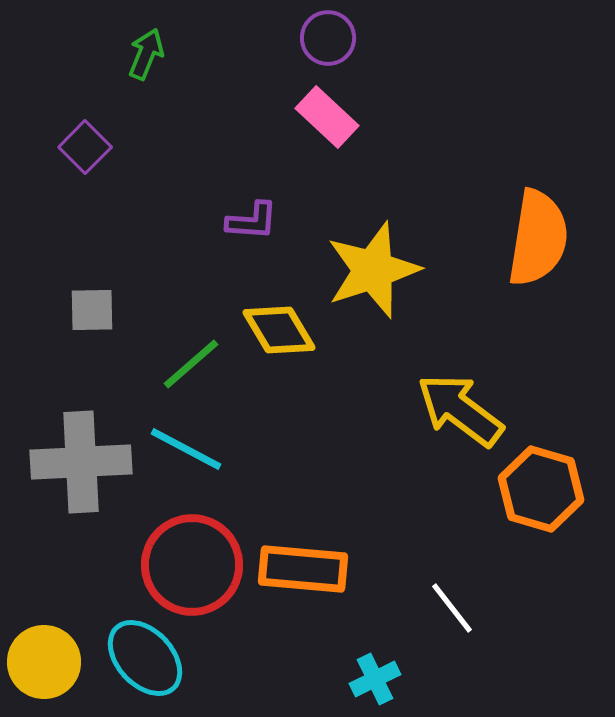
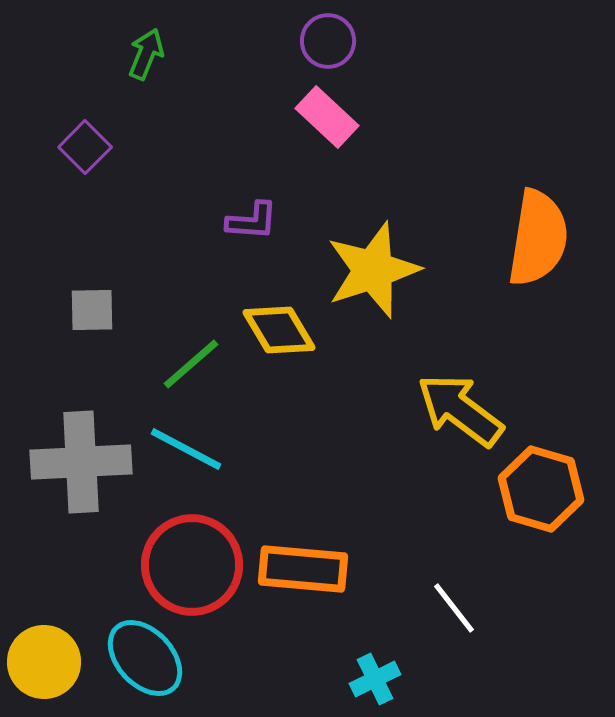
purple circle: moved 3 px down
white line: moved 2 px right
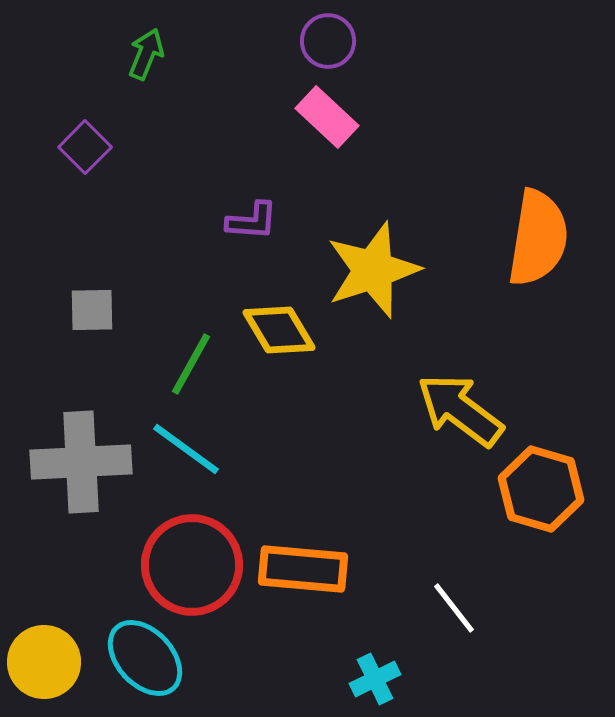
green line: rotated 20 degrees counterclockwise
cyan line: rotated 8 degrees clockwise
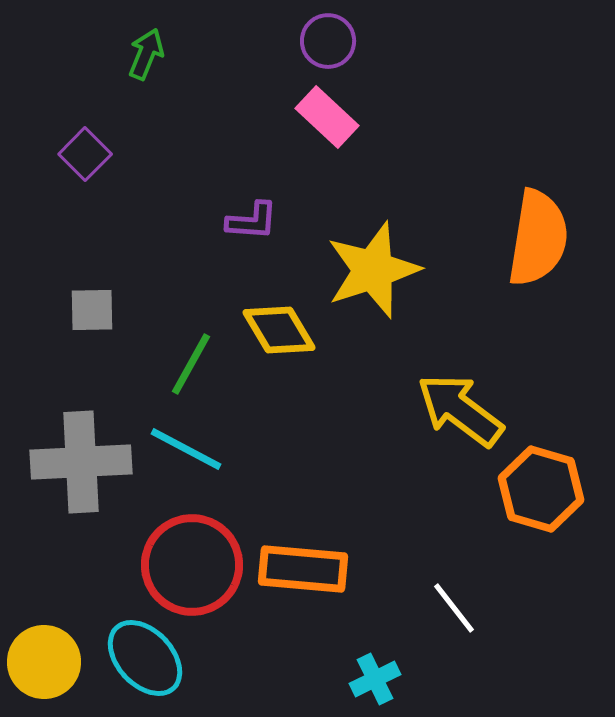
purple square: moved 7 px down
cyan line: rotated 8 degrees counterclockwise
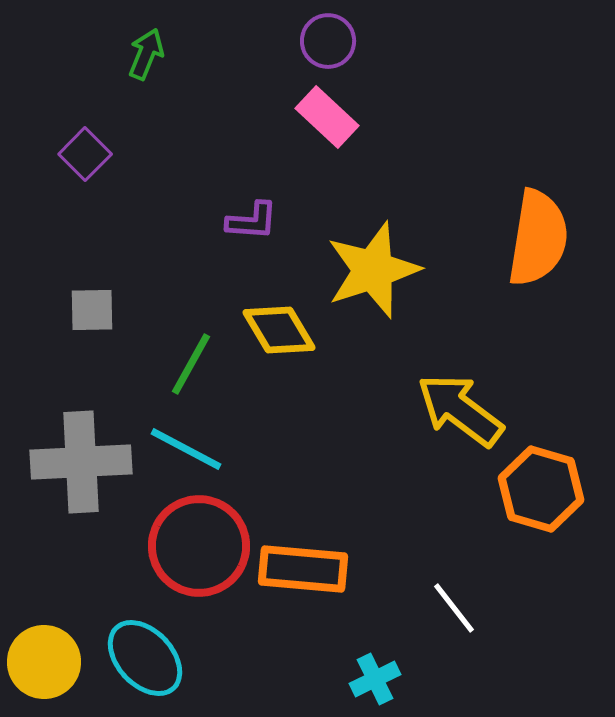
red circle: moved 7 px right, 19 px up
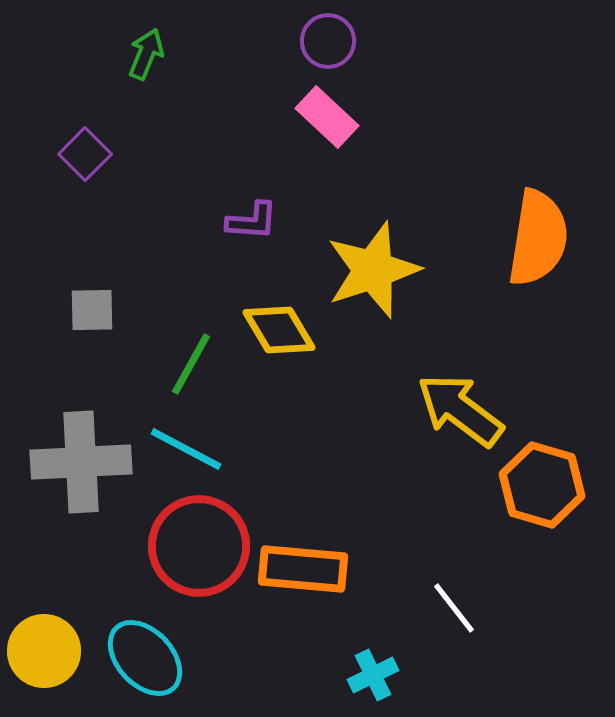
orange hexagon: moved 1 px right, 4 px up
yellow circle: moved 11 px up
cyan cross: moved 2 px left, 4 px up
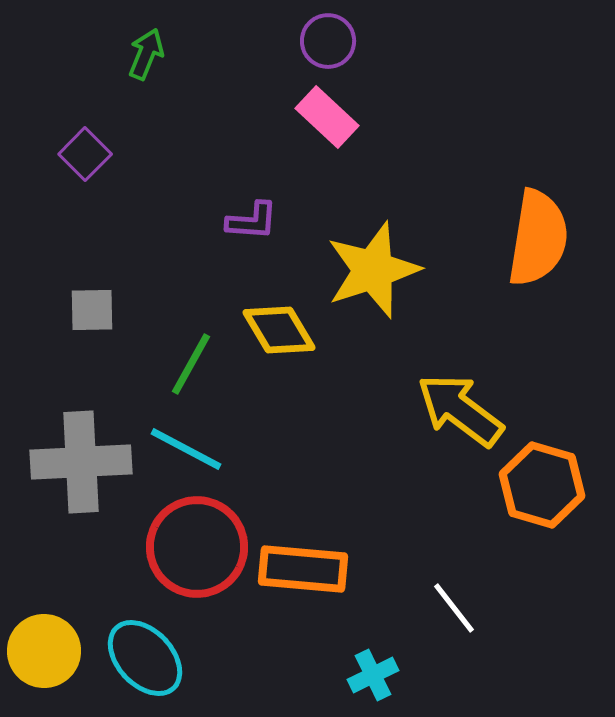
red circle: moved 2 px left, 1 px down
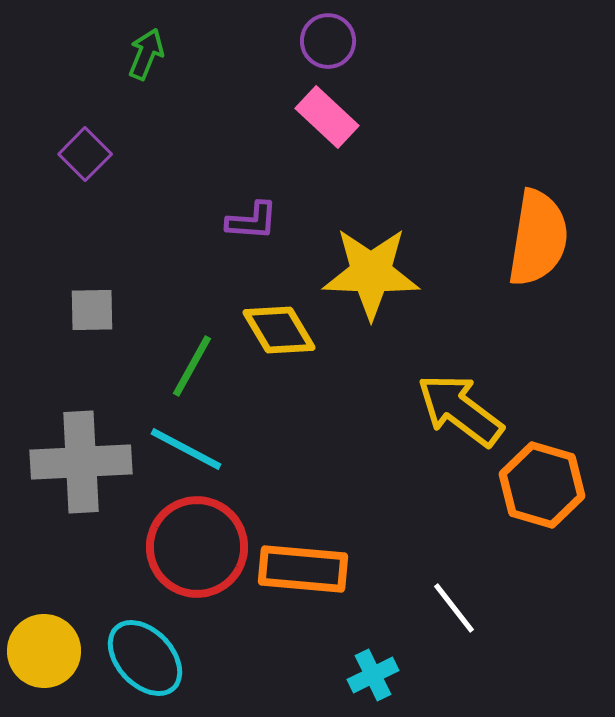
yellow star: moved 2 px left, 3 px down; rotated 20 degrees clockwise
green line: moved 1 px right, 2 px down
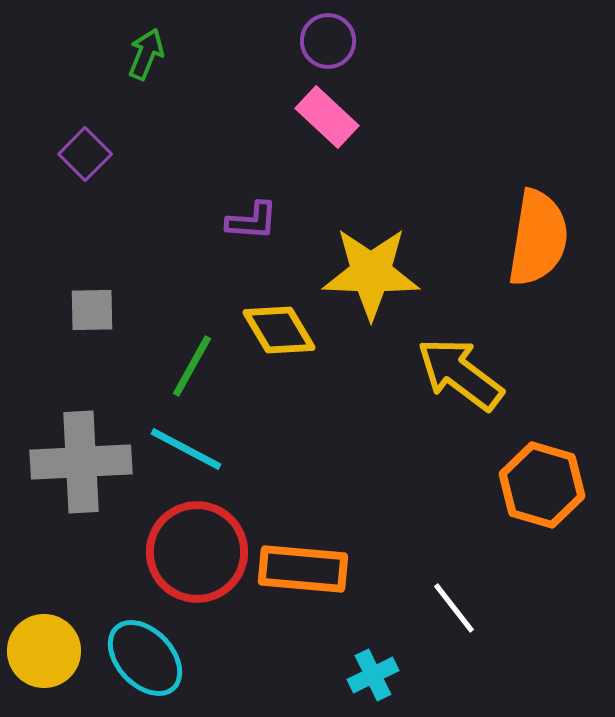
yellow arrow: moved 36 px up
red circle: moved 5 px down
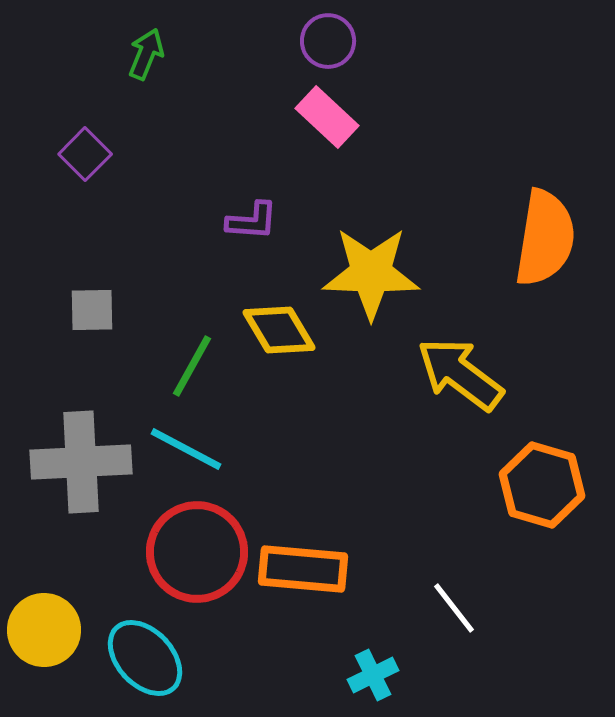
orange semicircle: moved 7 px right
yellow circle: moved 21 px up
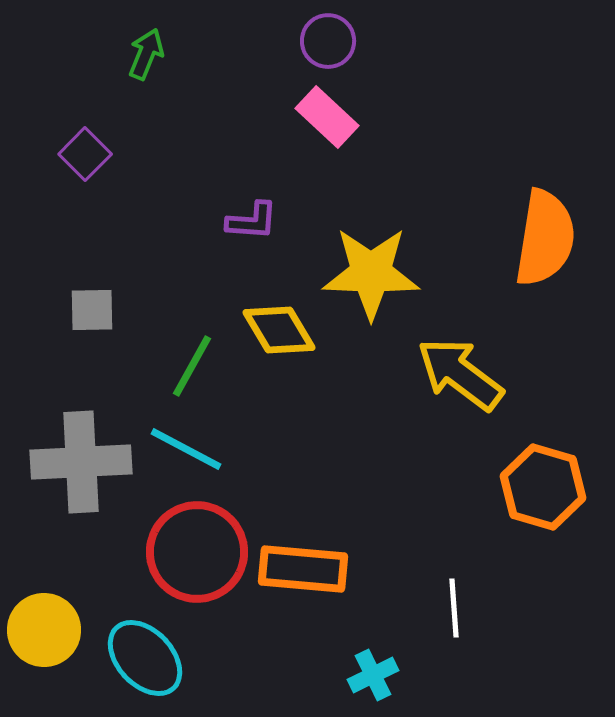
orange hexagon: moved 1 px right, 2 px down
white line: rotated 34 degrees clockwise
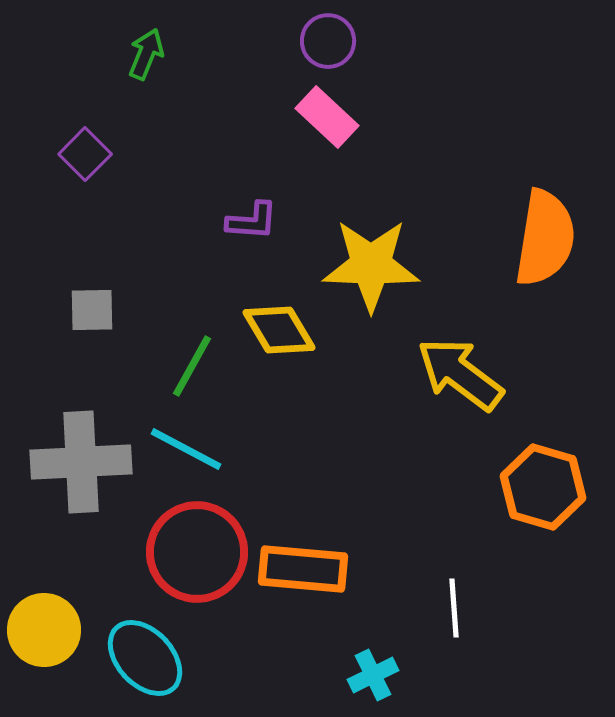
yellow star: moved 8 px up
